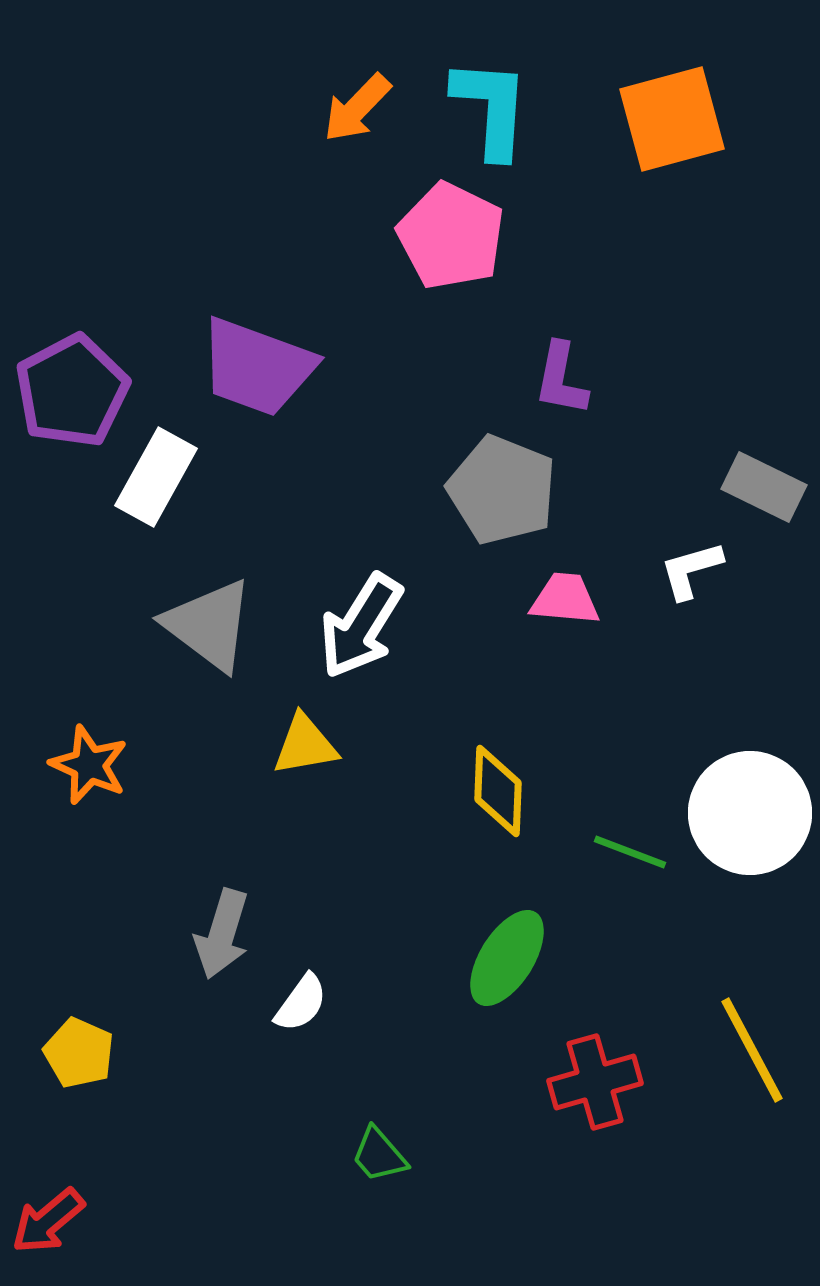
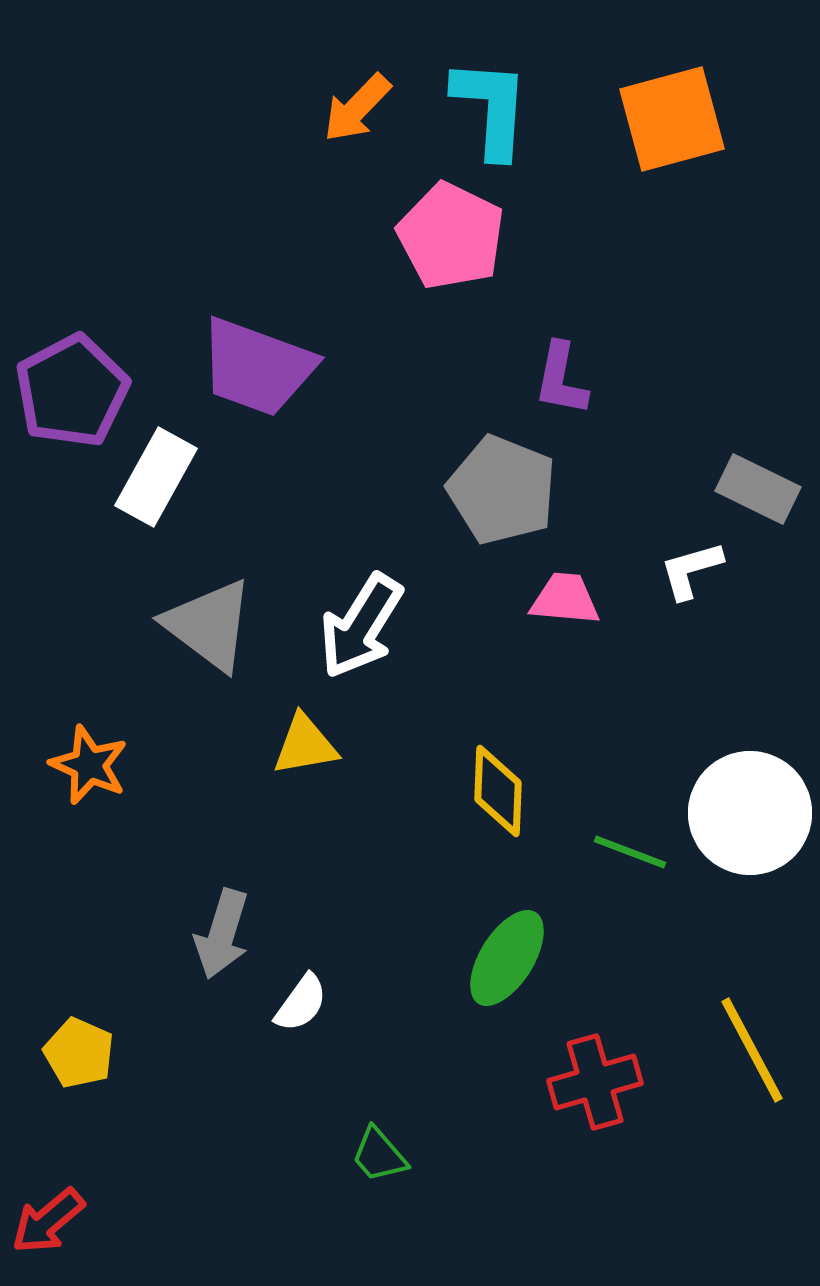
gray rectangle: moved 6 px left, 2 px down
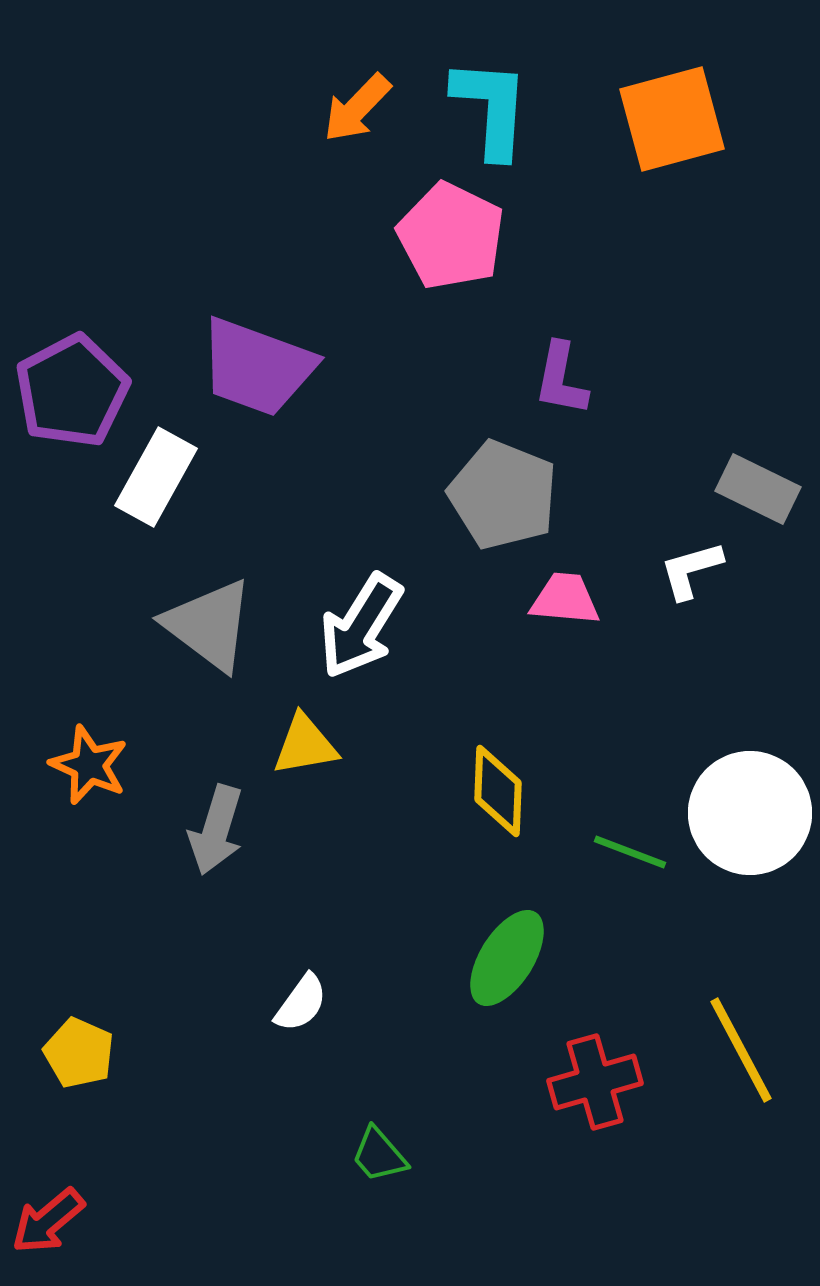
gray pentagon: moved 1 px right, 5 px down
gray arrow: moved 6 px left, 104 px up
yellow line: moved 11 px left
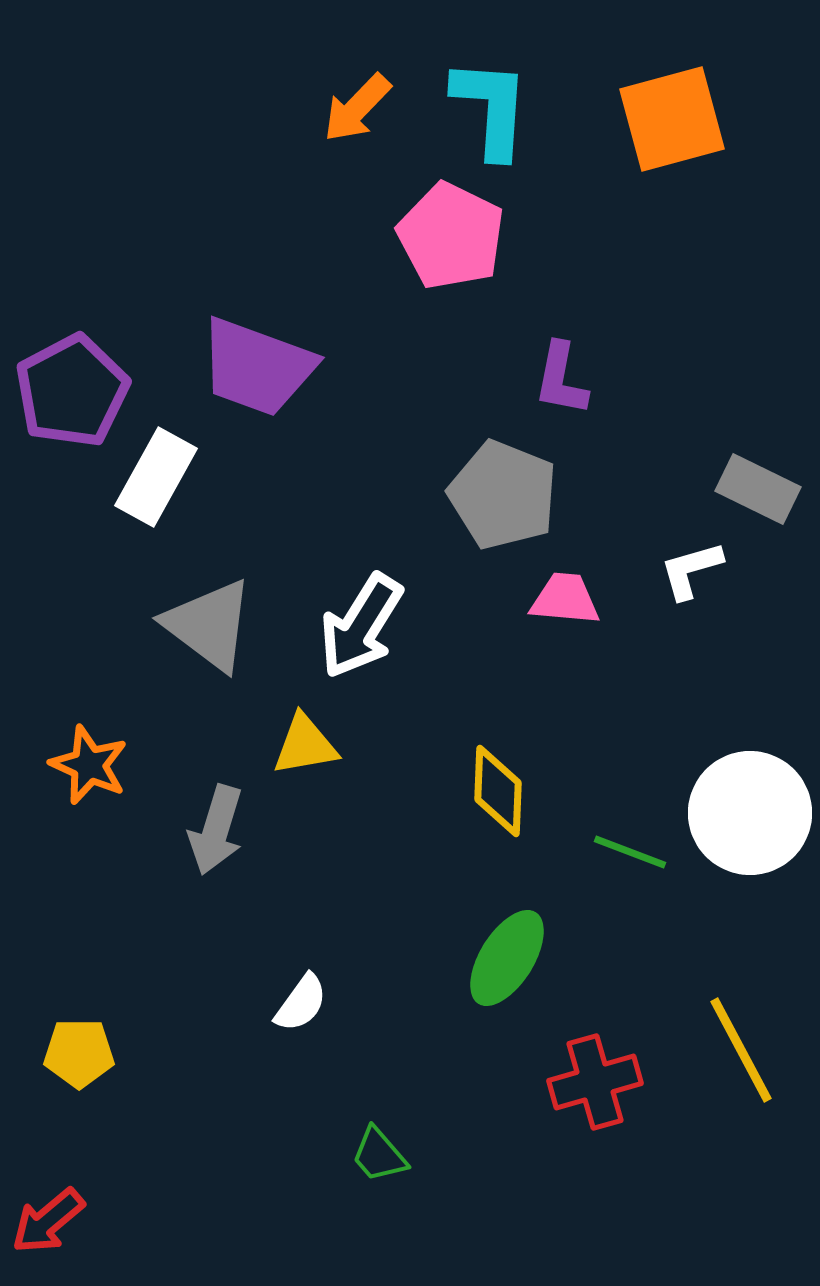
yellow pentagon: rotated 24 degrees counterclockwise
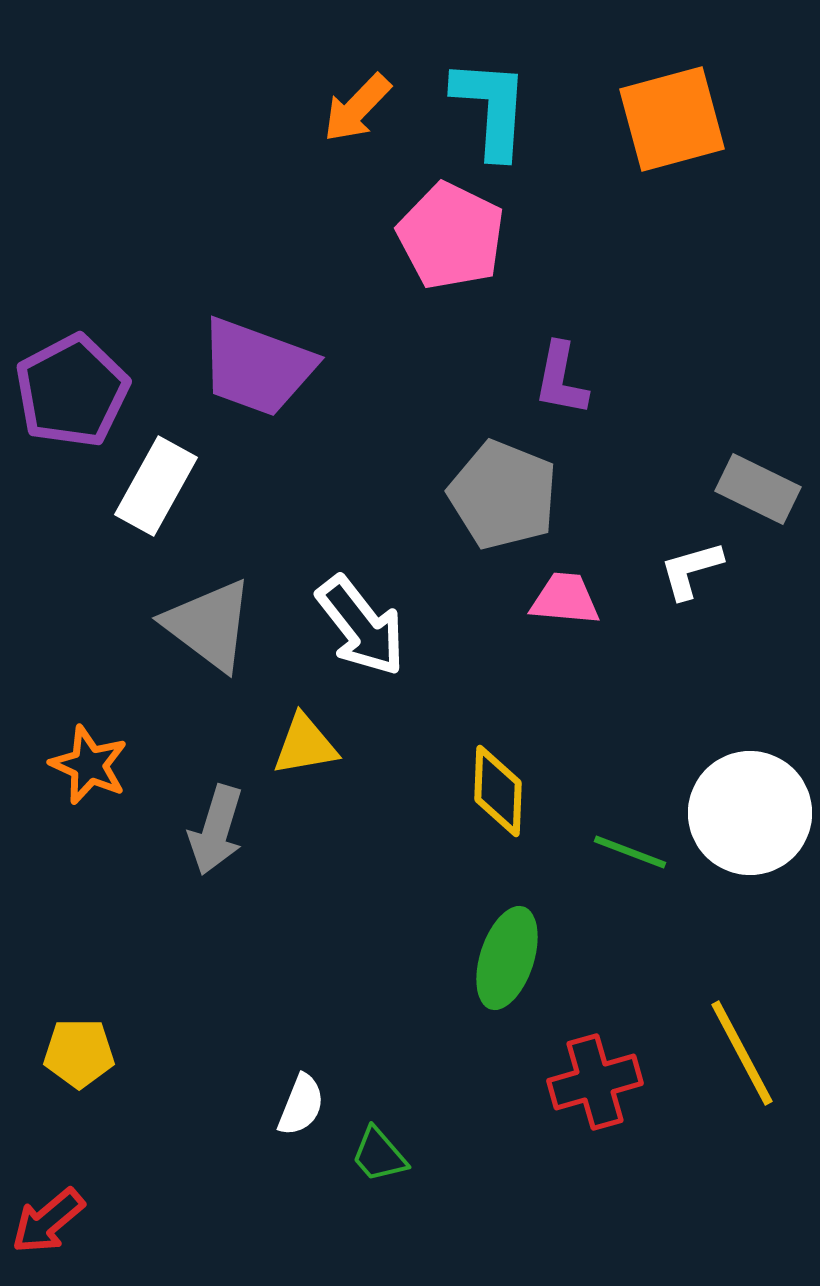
white rectangle: moved 9 px down
white arrow: rotated 70 degrees counterclockwise
green ellipse: rotated 14 degrees counterclockwise
white semicircle: moved 102 px down; rotated 14 degrees counterclockwise
yellow line: moved 1 px right, 3 px down
